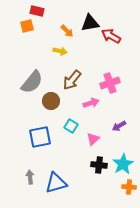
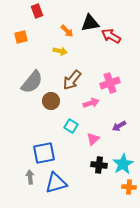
red rectangle: rotated 56 degrees clockwise
orange square: moved 6 px left, 11 px down
blue square: moved 4 px right, 16 px down
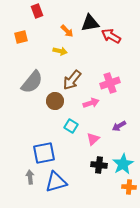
brown circle: moved 4 px right
blue triangle: moved 1 px up
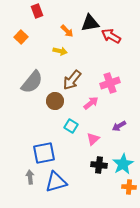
orange square: rotated 32 degrees counterclockwise
pink arrow: rotated 21 degrees counterclockwise
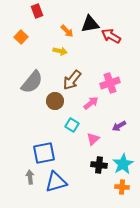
black triangle: moved 1 px down
cyan square: moved 1 px right, 1 px up
orange cross: moved 7 px left
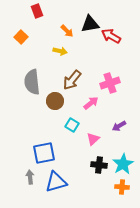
gray semicircle: rotated 135 degrees clockwise
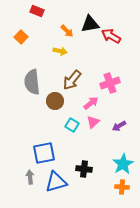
red rectangle: rotated 48 degrees counterclockwise
pink triangle: moved 17 px up
black cross: moved 15 px left, 4 px down
